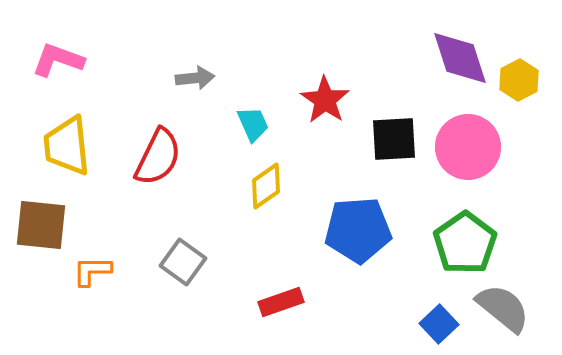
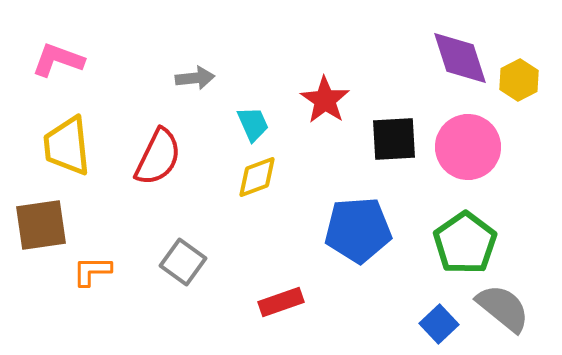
yellow diamond: moved 9 px left, 9 px up; rotated 15 degrees clockwise
brown square: rotated 14 degrees counterclockwise
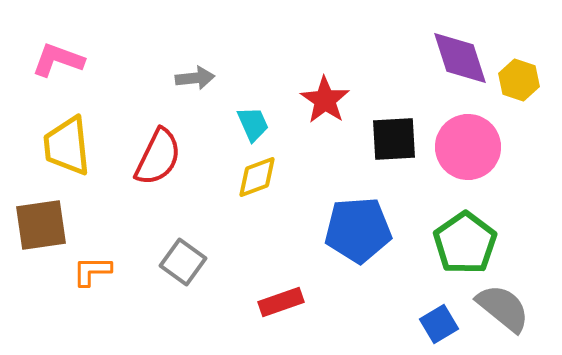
yellow hexagon: rotated 15 degrees counterclockwise
blue square: rotated 12 degrees clockwise
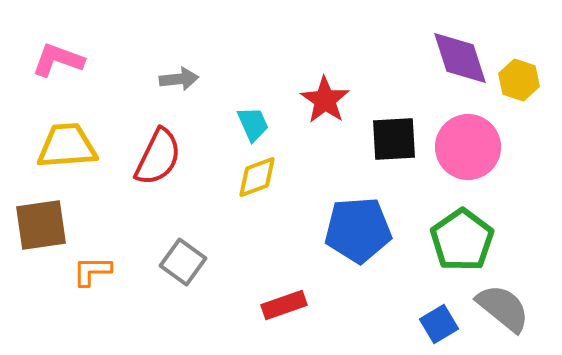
gray arrow: moved 16 px left, 1 px down
yellow trapezoid: rotated 92 degrees clockwise
green pentagon: moved 3 px left, 3 px up
red rectangle: moved 3 px right, 3 px down
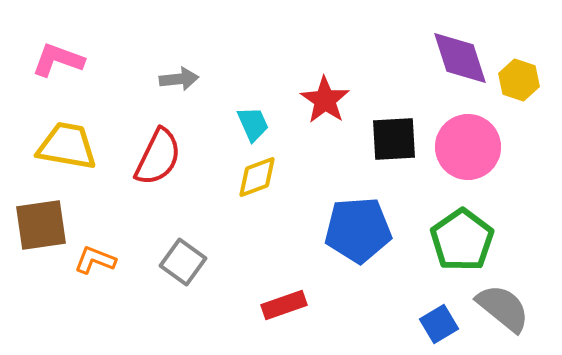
yellow trapezoid: rotated 14 degrees clockwise
orange L-shape: moved 3 px right, 11 px up; rotated 21 degrees clockwise
